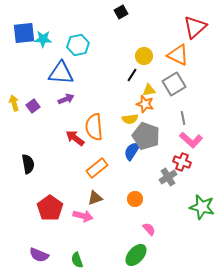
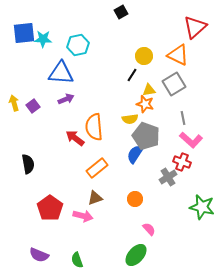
blue semicircle: moved 3 px right, 3 px down
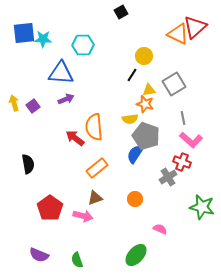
cyan hexagon: moved 5 px right; rotated 10 degrees clockwise
orange triangle: moved 21 px up
pink semicircle: moved 11 px right; rotated 24 degrees counterclockwise
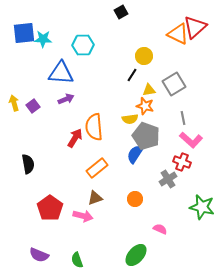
orange star: moved 2 px down
red arrow: rotated 84 degrees clockwise
gray cross: moved 2 px down
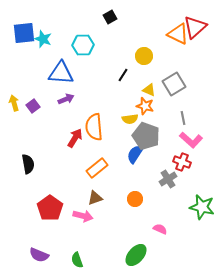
black square: moved 11 px left, 5 px down
cyan star: rotated 18 degrees clockwise
black line: moved 9 px left
yellow triangle: rotated 32 degrees clockwise
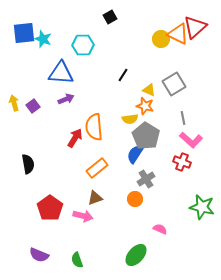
yellow circle: moved 17 px right, 17 px up
gray pentagon: rotated 12 degrees clockwise
gray cross: moved 22 px left
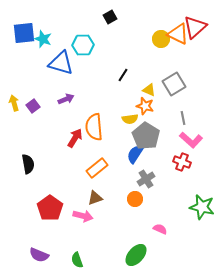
blue triangle: moved 10 px up; rotated 12 degrees clockwise
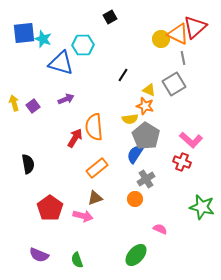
gray line: moved 60 px up
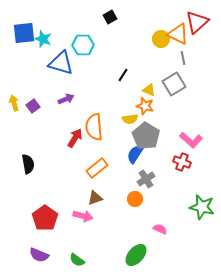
red triangle: moved 2 px right, 5 px up
red pentagon: moved 5 px left, 10 px down
green semicircle: rotated 35 degrees counterclockwise
